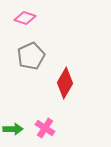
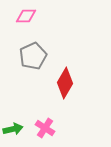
pink diamond: moved 1 px right, 2 px up; rotated 20 degrees counterclockwise
gray pentagon: moved 2 px right
green arrow: rotated 12 degrees counterclockwise
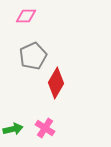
red diamond: moved 9 px left
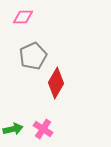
pink diamond: moved 3 px left, 1 px down
pink cross: moved 2 px left, 1 px down
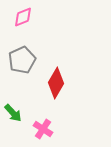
pink diamond: rotated 20 degrees counterclockwise
gray pentagon: moved 11 px left, 4 px down
green arrow: moved 16 px up; rotated 60 degrees clockwise
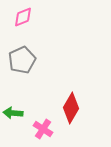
red diamond: moved 15 px right, 25 px down
green arrow: rotated 138 degrees clockwise
